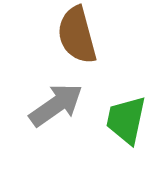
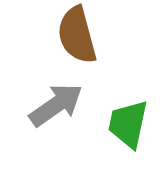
green trapezoid: moved 2 px right, 4 px down
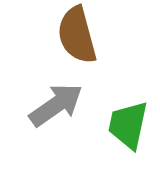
green trapezoid: moved 1 px down
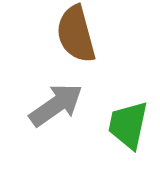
brown semicircle: moved 1 px left, 1 px up
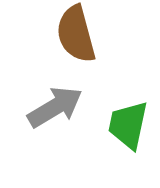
gray arrow: moved 1 px left, 2 px down; rotated 4 degrees clockwise
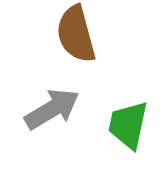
gray arrow: moved 3 px left, 2 px down
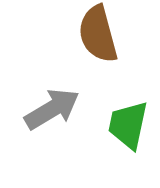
brown semicircle: moved 22 px right
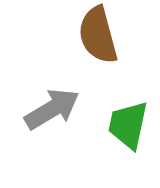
brown semicircle: moved 1 px down
